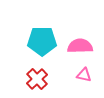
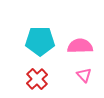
cyan pentagon: moved 2 px left
pink triangle: rotated 35 degrees clockwise
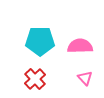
pink triangle: moved 1 px right, 3 px down
red cross: moved 2 px left
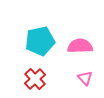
cyan pentagon: rotated 12 degrees counterclockwise
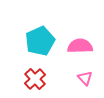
cyan pentagon: rotated 12 degrees counterclockwise
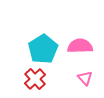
cyan pentagon: moved 3 px right, 8 px down; rotated 8 degrees counterclockwise
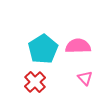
pink semicircle: moved 2 px left
red cross: moved 3 px down
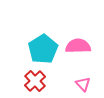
pink triangle: moved 2 px left, 6 px down
red cross: moved 1 px up
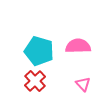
cyan pentagon: moved 4 px left, 2 px down; rotated 24 degrees counterclockwise
